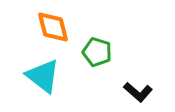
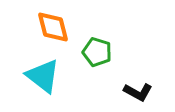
black L-shape: rotated 12 degrees counterclockwise
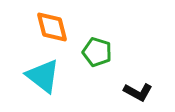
orange diamond: moved 1 px left
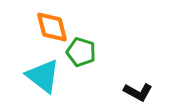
green pentagon: moved 16 px left
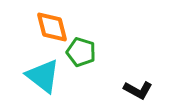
black L-shape: moved 2 px up
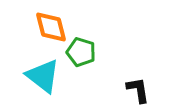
orange diamond: moved 1 px left
black L-shape: rotated 128 degrees counterclockwise
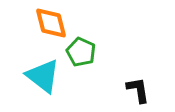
orange diamond: moved 4 px up
green pentagon: rotated 8 degrees clockwise
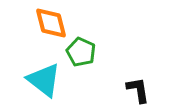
cyan triangle: moved 1 px right, 4 px down
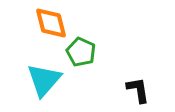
cyan triangle: rotated 33 degrees clockwise
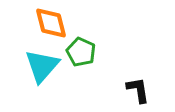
cyan triangle: moved 2 px left, 14 px up
